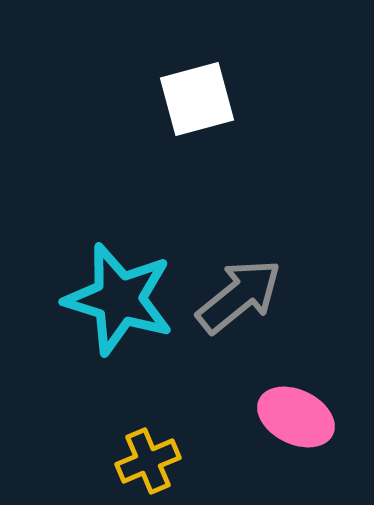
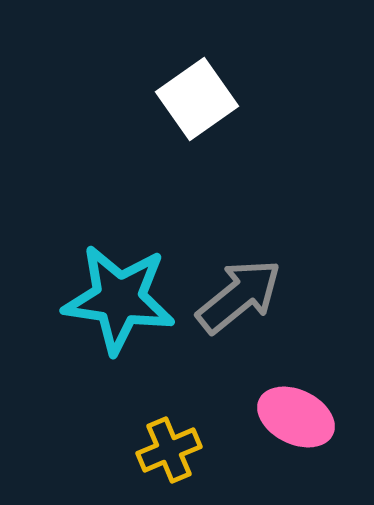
white square: rotated 20 degrees counterclockwise
cyan star: rotated 9 degrees counterclockwise
yellow cross: moved 21 px right, 11 px up
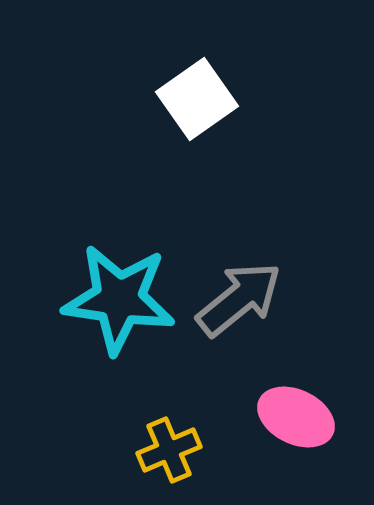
gray arrow: moved 3 px down
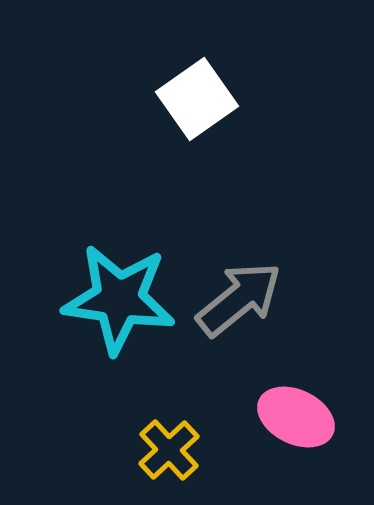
yellow cross: rotated 20 degrees counterclockwise
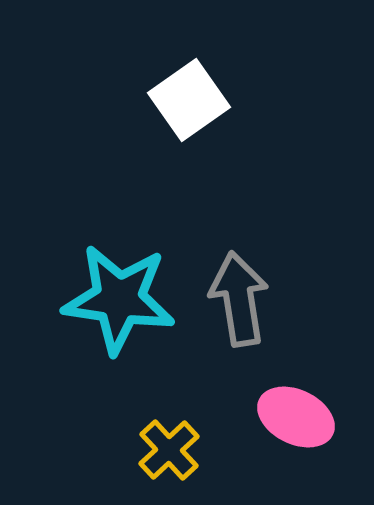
white square: moved 8 px left, 1 px down
gray arrow: rotated 60 degrees counterclockwise
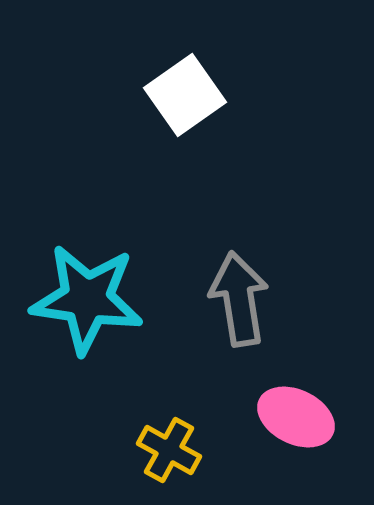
white square: moved 4 px left, 5 px up
cyan star: moved 32 px left
yellow cross: rotated 18 degrees counterclockwise
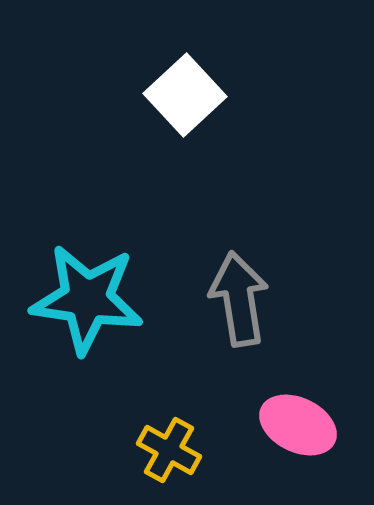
white square: rotated 8 degrees counterclockwise
pink ellipse: moved 2 px right, 8 px down
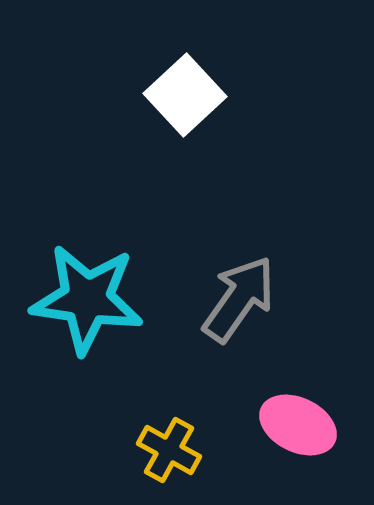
gray arrow: rotated 44 degrees clockwise
